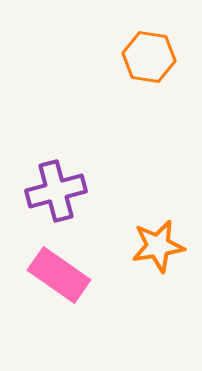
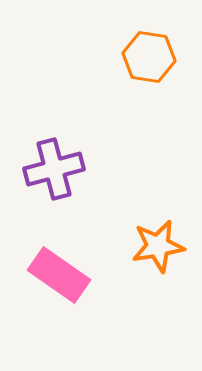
purple cross: moved 2 px left, 22 px up
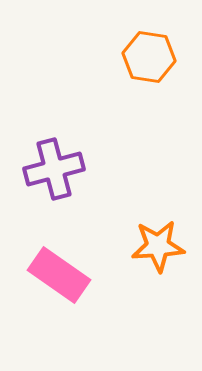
orange star: rotated 6 degrees clockwise
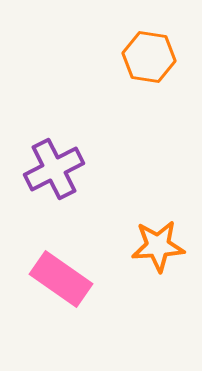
purple cross: rotated 12 degrees counterclockwise
pink rectangle: moved 2 px right, 4 px down
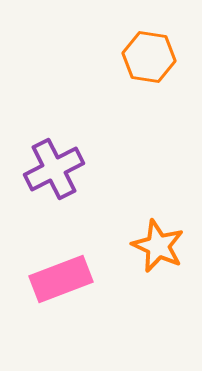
orange star: rotated 28 degrees clockwise
pink rectangle: rotated 56 degrees counterclockwise
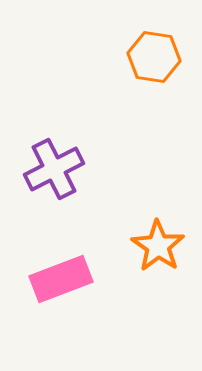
orange hexagon: moved 5 px right
orange star: rotated 10 degrees clockwise
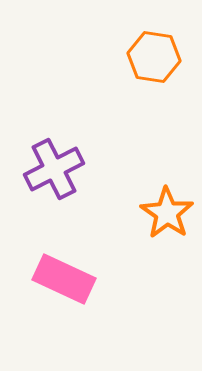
orange star: moved 9 px right, 33 px up
pink rectangle: moved 3 px right; rotated 46 degrees clockwise
